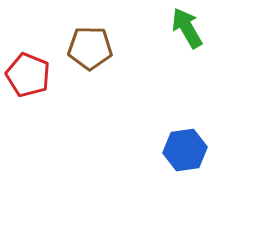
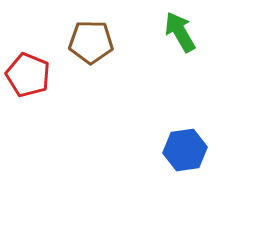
green arrow: moved 7 px left, 4 px down
brown pentagon: moved 1 px right, 6 px up
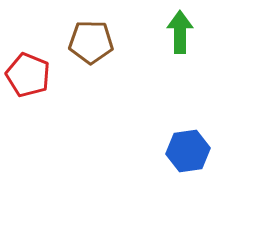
green arrow: rotated 30 degrees clockwise
blue hexagon: moved 3 px right, 1 px down
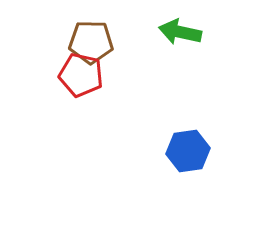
green arrow: rotated 78 degrees counterclockwise
red pentagon: moved 53 px right; rotated 9 degrees counterclockwise
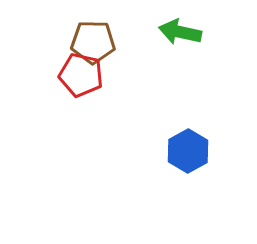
brown pentagon: moved 2 px right
blue hexagon: rotated 21 degrees counterclockwise
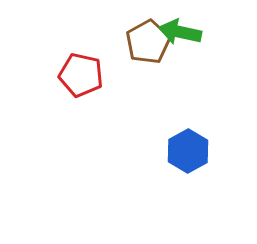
brown pentagon: moved 55 px right; rotated 30 degrees counterclockwise
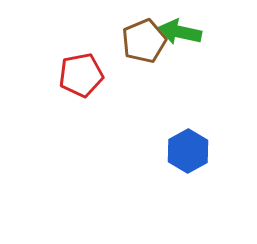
brown pentagon: moved 4 px left, 1 px up; rotated 6 degrees clockwise
red pentagon: rotated 24 degrees counterclockwise
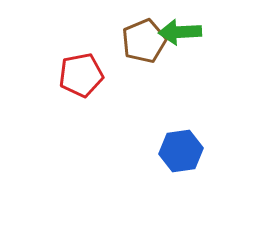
green arrow: rotated 15 degrees counterclockwise
blue hexagon: moved 7 px left; rotated 21 degrees clockwise
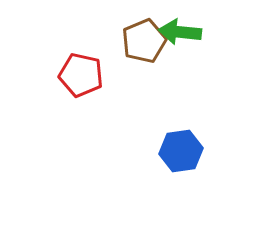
green arrow: rotated 9 degrees clockwise
red pentagon: rotated 24 degrees clockwise
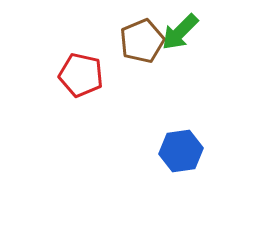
green arrow: rotated 51 degrees counterclockwise
brown pentagon: moved 2 px left
